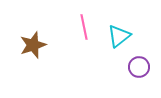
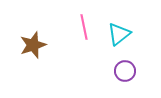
cyan triangle: moved 2 px up
purple circle: moved 14 px left, 4 px down
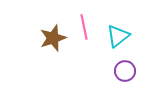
cyan triangle: moved 1 px left, 2 px down
brown star: moved 20 px right, 7 px up
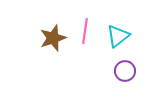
pink line: moved 1 px right, 4 px down; rotated 20 degrees clockwise
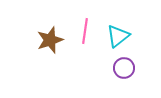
brown star: moved 3 px left, 2 px down
purple circle: moved 1 px left, 3 px up
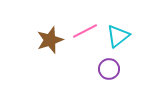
pink line: rotated 55 degrees clockwise
purple circle: moved 15 px left, 1 px down
